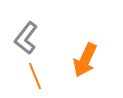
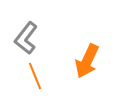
orange arrow: moved 2 px right, 1 px down
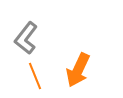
orange arrow: moved 9 px left, 9 px down
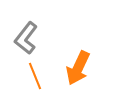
orange arrow: moved 2 px up
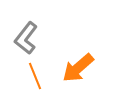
orange arrow: rotated 24 degrees clockwise
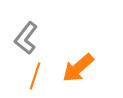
orange line: rotated 40 degrees clockwise
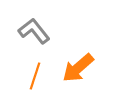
gray L-shape: moved 8 px right, 7 px up; rotated 104 degrees clockwise
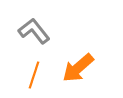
orange line: moved 1 px left, 1 px up
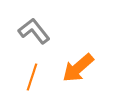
orange line: moved 2 px left, 2 px down
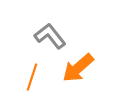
gray L-shape: moved 16 px right, 5 px down
